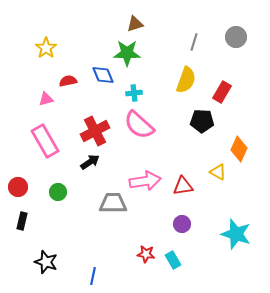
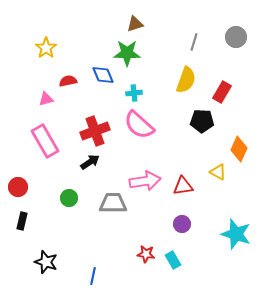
red cross: rotated 8 degrees clockwise
green circle: moved 11 px right, 6 px down
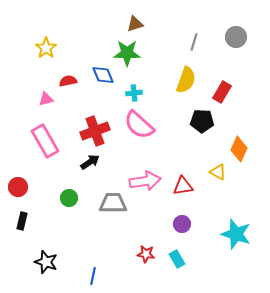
cyan rectangle: moved 4 px right, 1 px up
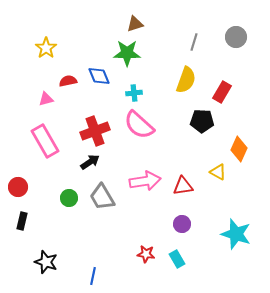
blue diamond: moved 4 px left, 1 px down
gray trapezoid: moved 11 px left, 6 px up; rotated 120 degrees counterclockwise
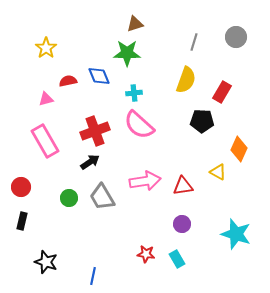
red circle: moved 3 px right
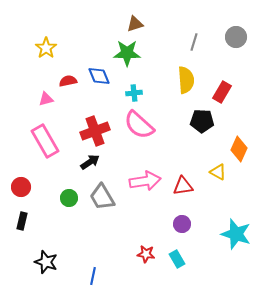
yellow semicircle: rotated 24 degrees counterclockwise
